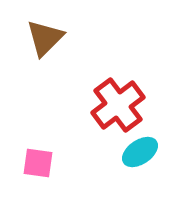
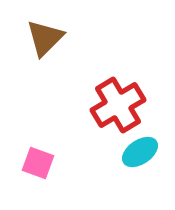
red cross: rotated 6 degrees clockwise
pink square: rotated 12 degrees clockwise
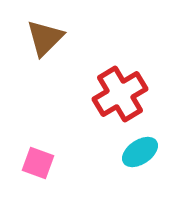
red cross: moved 2 px right, 11 px up
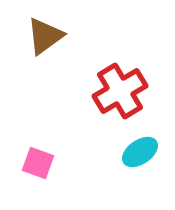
brown triangle: moved 2 px up; rotated 9 degrees clockwise
red cross: moved 3 px up
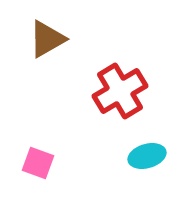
brown triangle: moved 2 px right, 3 px down; rotated 6 degrees clockwise
cyan ellipse: moved 7 px right, 4 px down; rotated 18 degrees clockwise
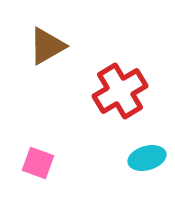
brown triangle: moved 7 px down
cyan ellipse: moved 2 px down
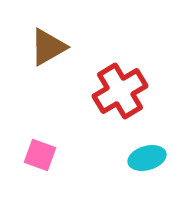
brown triangle: moved 1 px right, 1 px down
pink square: moved 2 px right, 8 px up
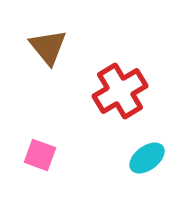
brown triangle: rotated 39 degrees counterclockwise
cyan ellipse: rotated 21 degrees counterclockwise
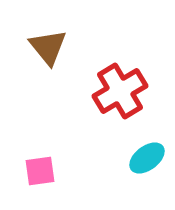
pink square: moved 16 px down; rotated 28 degrees counterclockwise
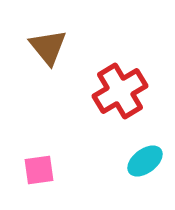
cyan ellipse: moved 2 px left, 3 px down
pink square: moved 1 px left, 1 px up
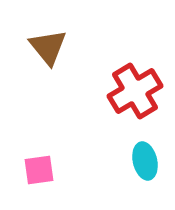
red cross: moved 15 px right
cyan ellipse: rotated 66 degrees counterclockwise
